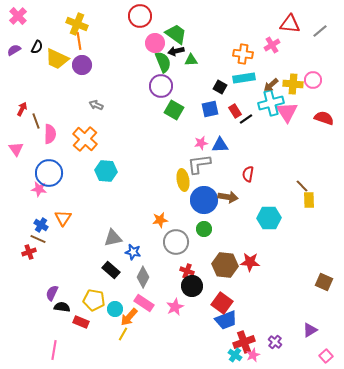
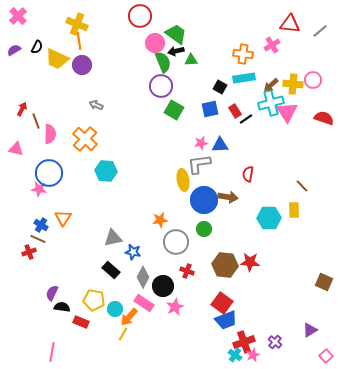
pink triangle at (16, 149): rotated 42 degrees counterclockwise
yellow rectangle at (309, 200): moved 15 px left, 10 px down
black circle at (192, 286): moved 29 px left
pink line at (54, 350): moved 2 px left, 2 px down
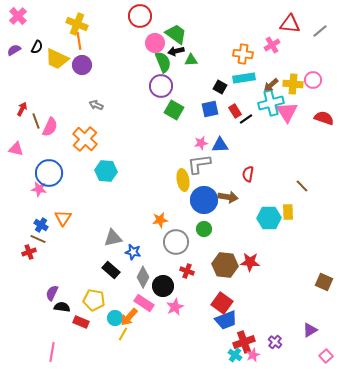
pink semicircle at (50, 134): moved 7 px up; rotated 24 degrees clockwise
yellow rectangle at (294, 210): moved 6 px left, 2 px down
cyan circle at (115, 309): moved 9 px down
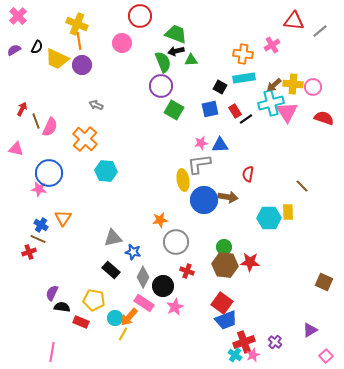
red triangle at (290, 24): moved 4 px right, 3 px up
green trapezoid at (176, 34): rotated 15 degrees counterclockwise
pink circle at (155, 43): moved 33 px left
pink circle at (313, 80): moved 7 px down
brown arrow at (271, 85): moved 3 px right
green circle at (204, 229): moved 20 px right, 18 px down
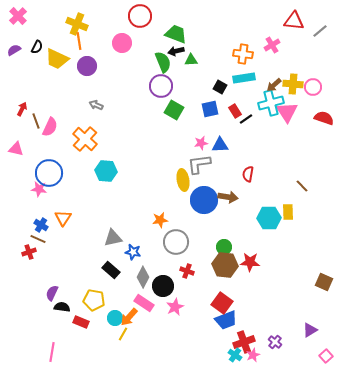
purple circle at (82, 65): moved 5 px right, 1 px down
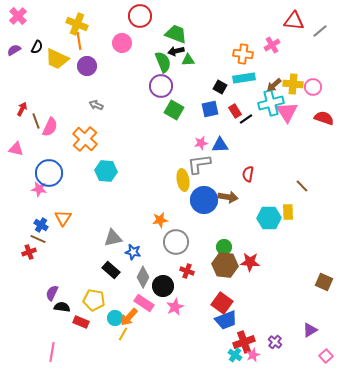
green triangle at (191, 60): moved 3 px left
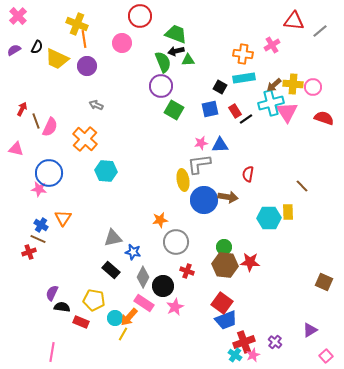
orange line at (79, 41): moved 5 px right, 2 px up
